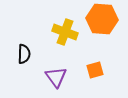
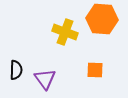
black semicircle: moved 8 px left, 16 px down
orange square: rotated 18 degrees clockwise
purple triangle: moved 11 px left, 2 px down
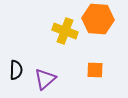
orange hexagon: moved 4 px left
yellow cross: moved 1 px up
purple triangle: rotated 25 degrees clockwise
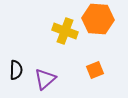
orange square: rotated 24 degrees counterclockwise
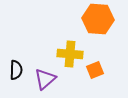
yellow cross: moved 5 px right, 23 px down; rotated 15 degrees counterclockwise
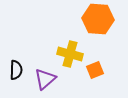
yellow cross: rotated 10 degrees clockwise
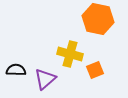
orange hexagon: rotated 8 degrees clockwise
black semicircle: rotated 90 degrees counterclockwise
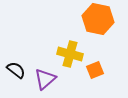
black semicircle: rotated 36 degrees clockwise
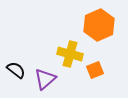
orange hexagon: moved 1 px right, 6 px down; rotated 24 degrees clockwise
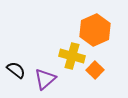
orange hexagon: moved 4 px left, 5 px down
yellow cross: moved 2 px right, 2 px down
orange square: rotated 24 degrees counterclockwise
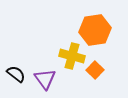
orange hexagon: rotated 16 degrees clockwise
black semicircle: moved 4 px down
purple triangle: rotated 25 degrees counterclockwise
